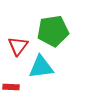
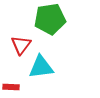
green pentagon: moved 3 px left, 12 px up
red triangle: moved 3 px right, 1 px up
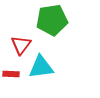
green pentagon: moved 2 px right, 1 px down
red rectangle: moved 13 px up
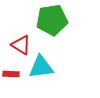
red triangle: rotated 35 degrees counterclockwise
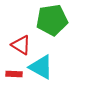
cyan triangle: rotated 36 degrees clockwise
red rectangle: moved 3 px right
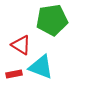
cyan triangle: rotated 8 degrees counterclockwise
red rectangle: rotated 14 degrees counterclockwise
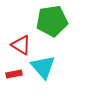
green pentagon: moved 1 px down
cyan triangle: moved 2 px right; rotated 28 degrees clockwise
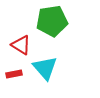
cyan triangle: moved 2 px right, 1 px down
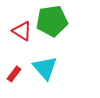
red triangle: moved 1 px right, 14 px up
red rectangle: rotated 42 degrees counterclockwise
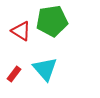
red triangle: moved 1 px left
cyan triangle: moved 1 px down
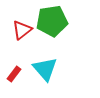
red triangle: moved 1 px right, 1 px up; rotated 50 degrees clockwise
